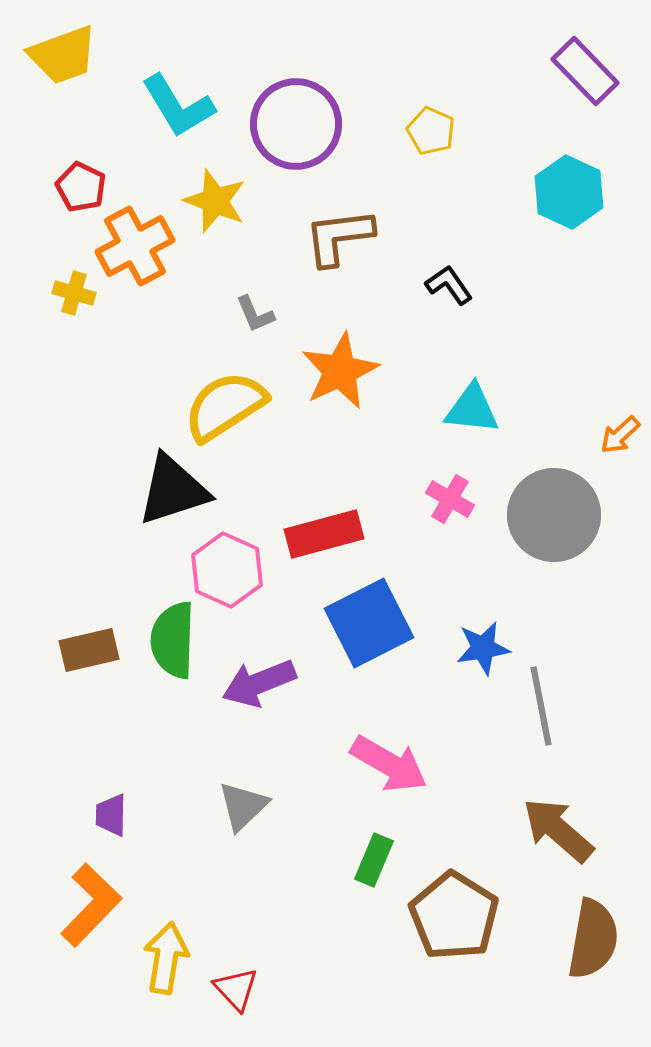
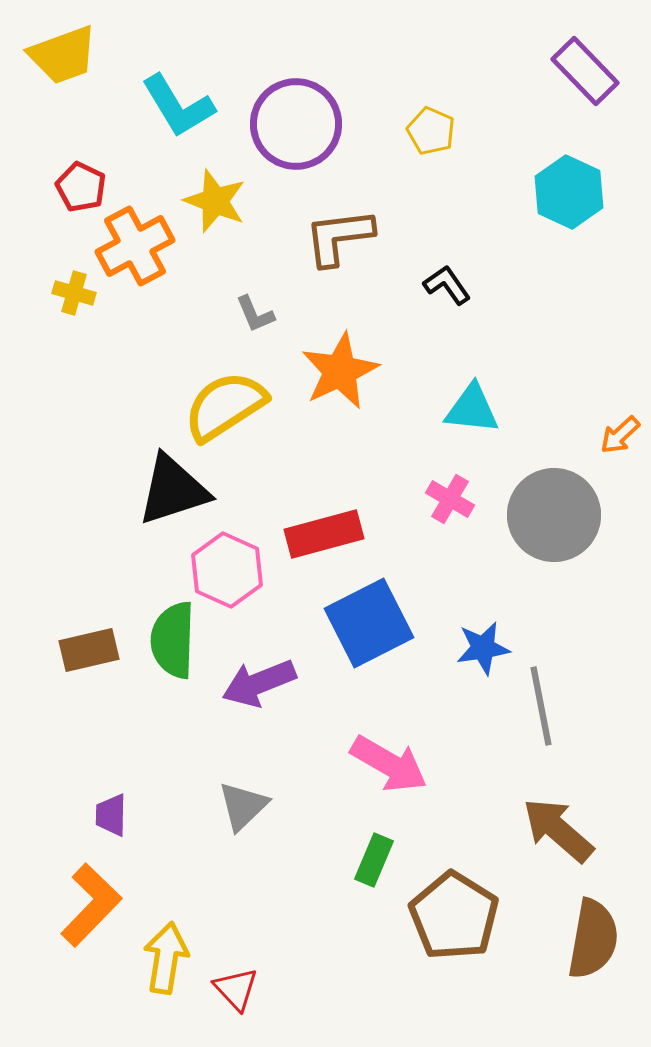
black L-shape: moved 2 px left
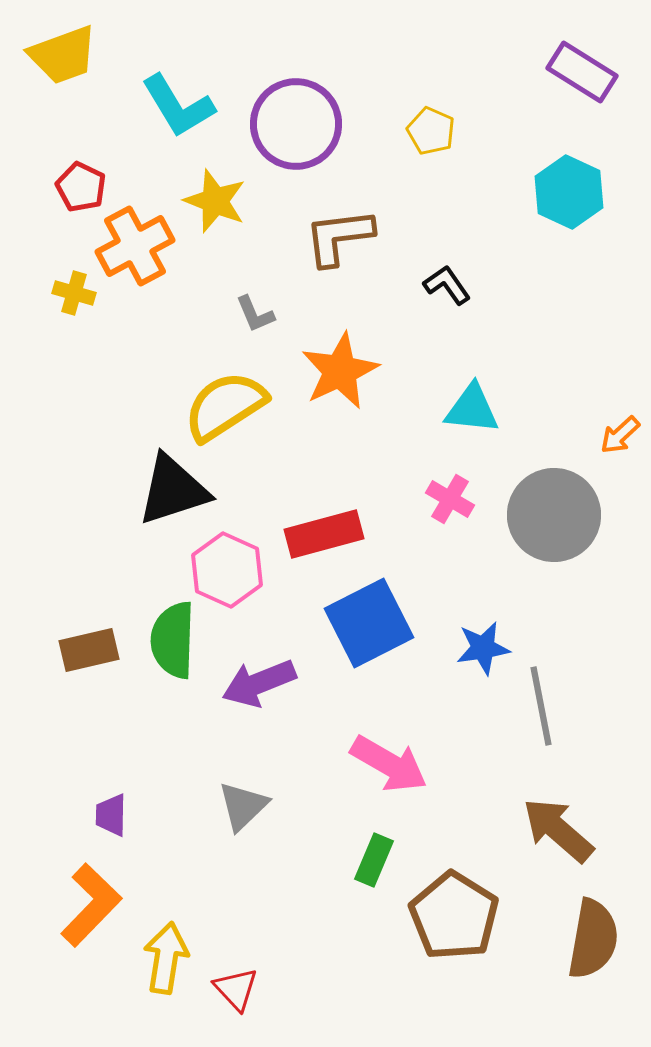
purple rectangle: moved 3 px left, 1 px down; rotated 14 degrees counterclockwise
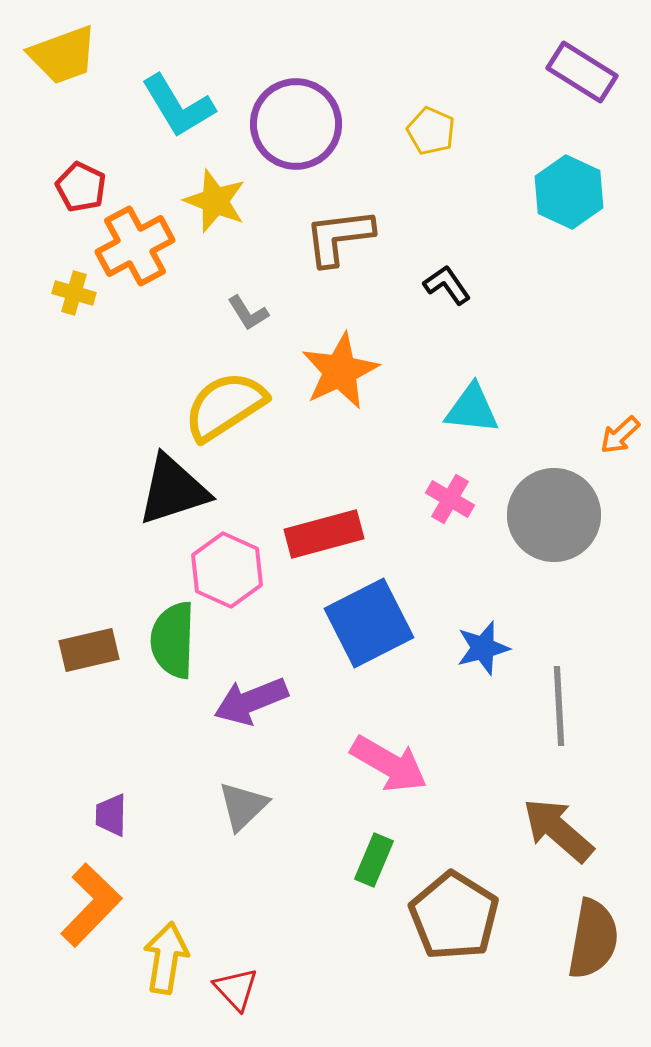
gray L-shape: moved 7 px left, 1 px up; rotated 9 degrees counterclockwise
blue star: rotated 6 degrees counterclockwise
purple arrow: moved 8 px left, 18 px down
gray line: moved 18 px right; rotated 8 degrees clockwise
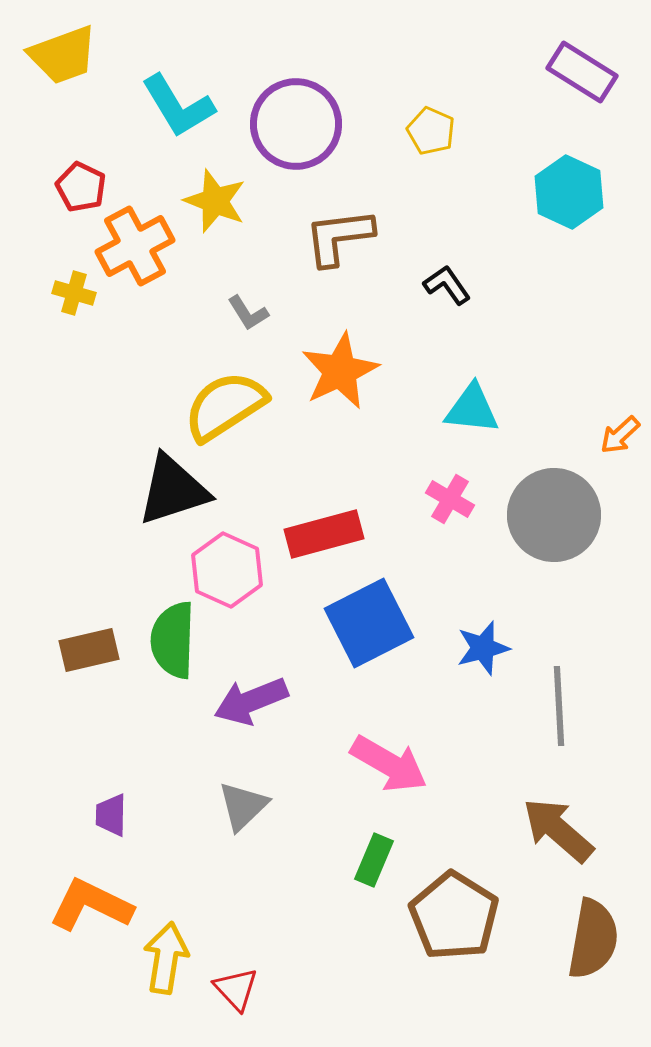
orange L-shape: rotated 108 degrees counterclockwise
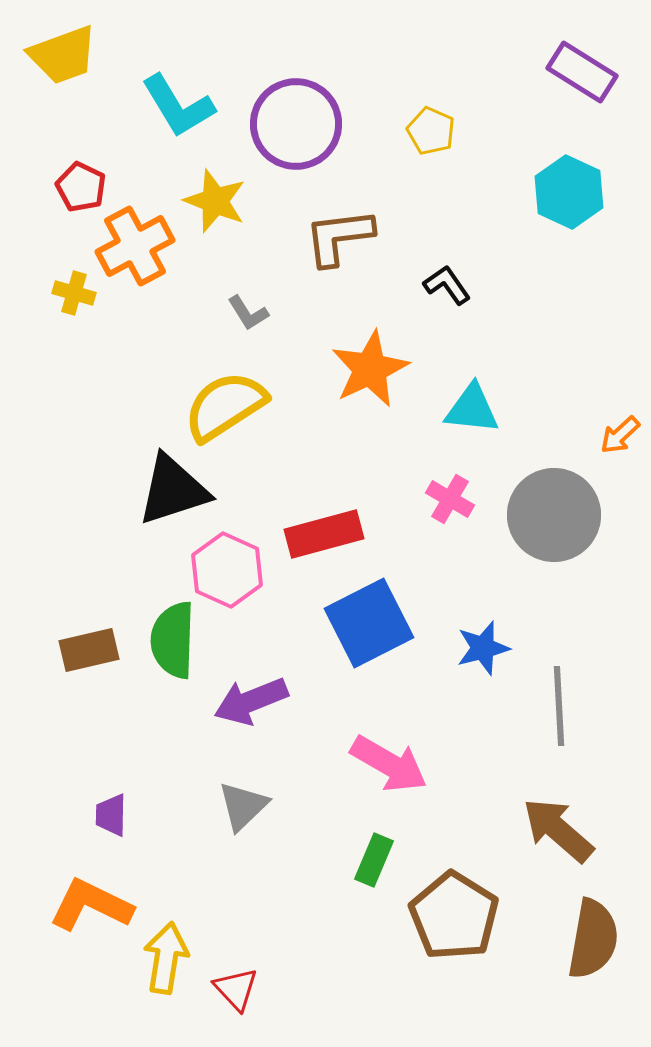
orange star: moved 30 px right, 2 px up
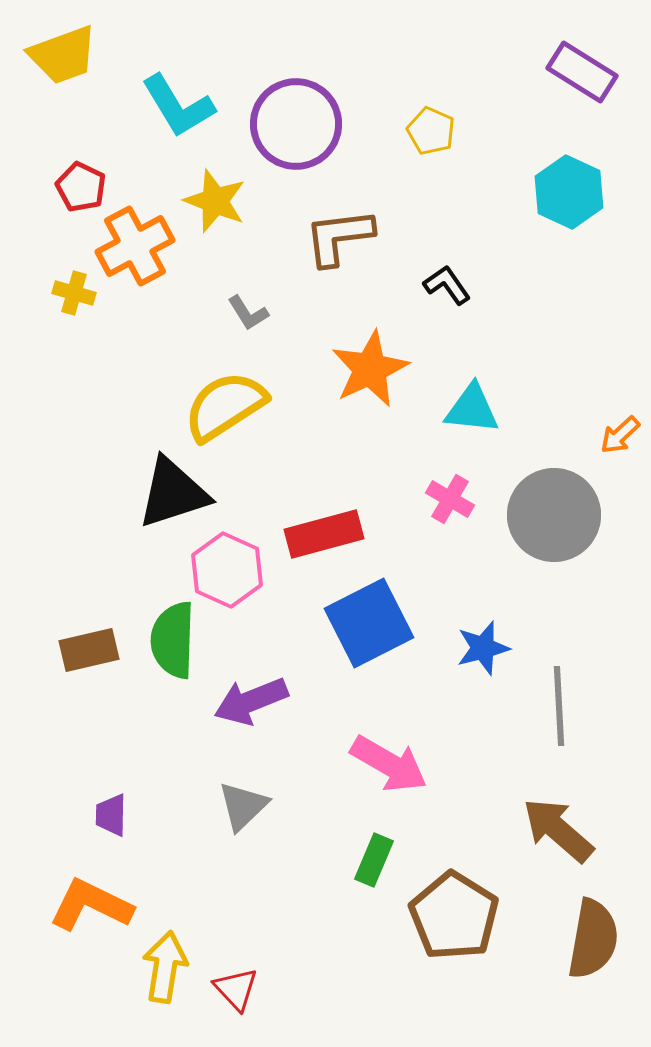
black triangle: moved 3 px down
yellow arrow: moved 1 px left, 9 px down
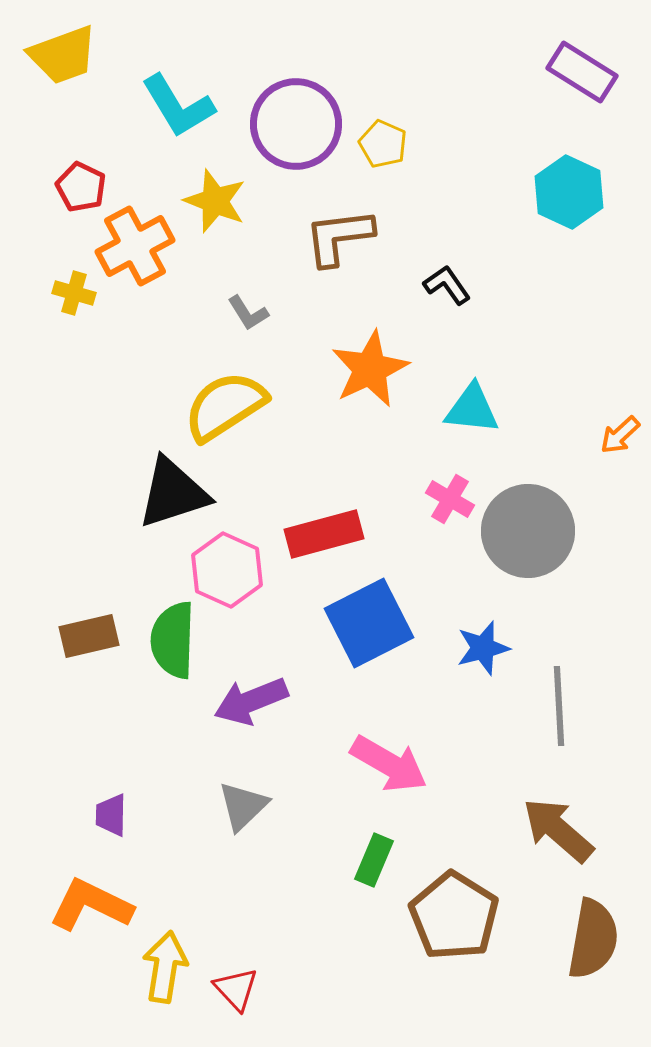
yellow pentagon: moved 48 px left, 13 px down
gray circle: moved 26 px left, 16 px down
brown rectangle: moved 14 px up
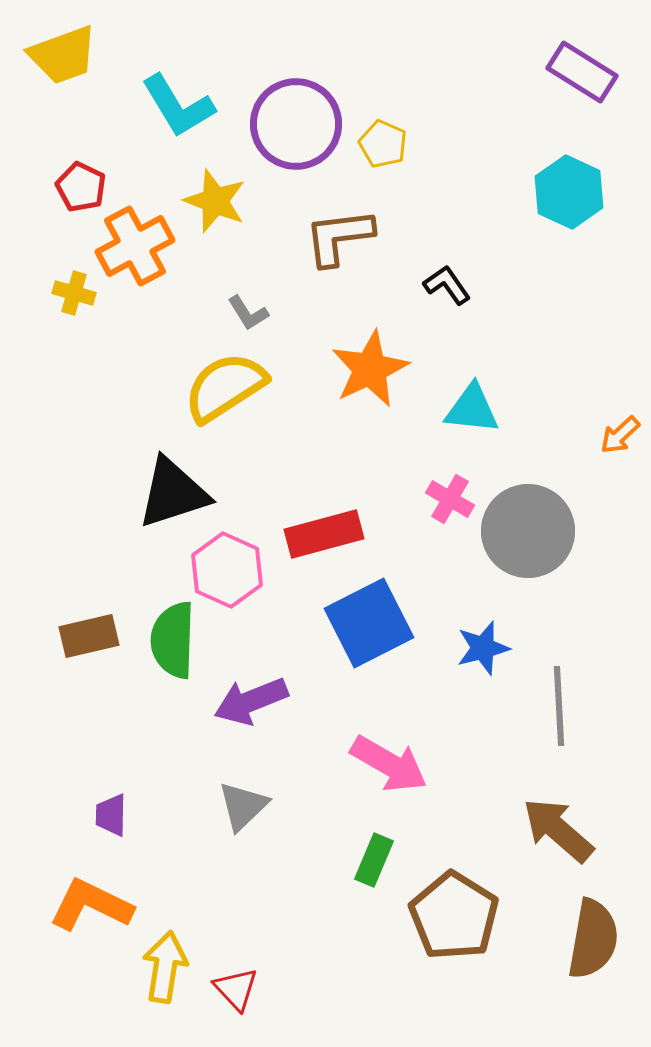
yellow semicircle: moved 19 px up
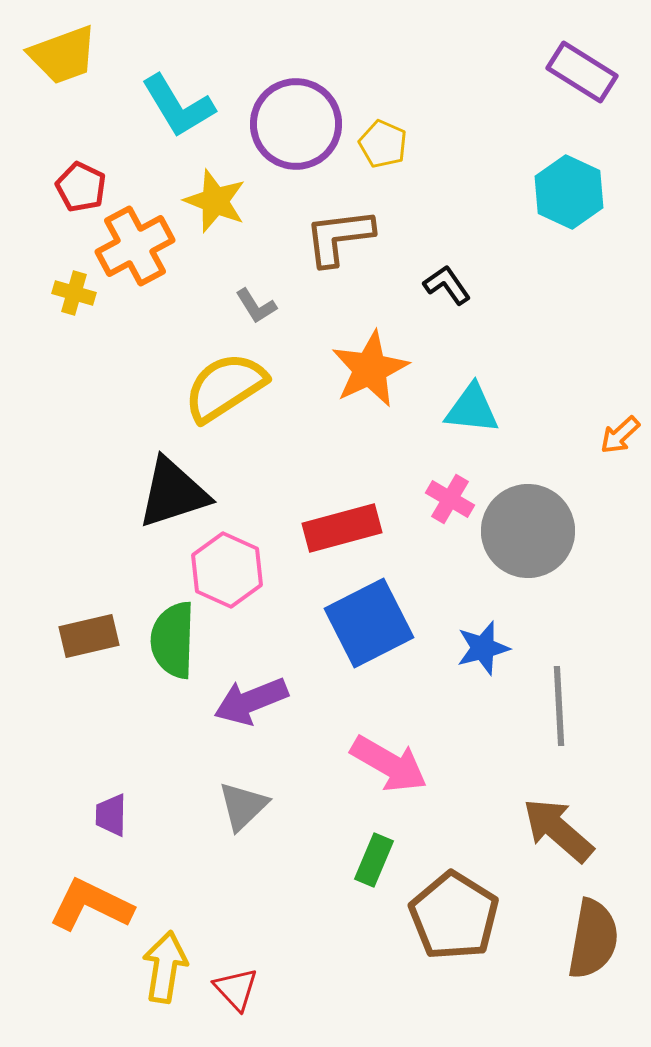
gray L-shape: moved 8 px right, 7 px up
red rectangle: moved 18 px right, 6 px up
